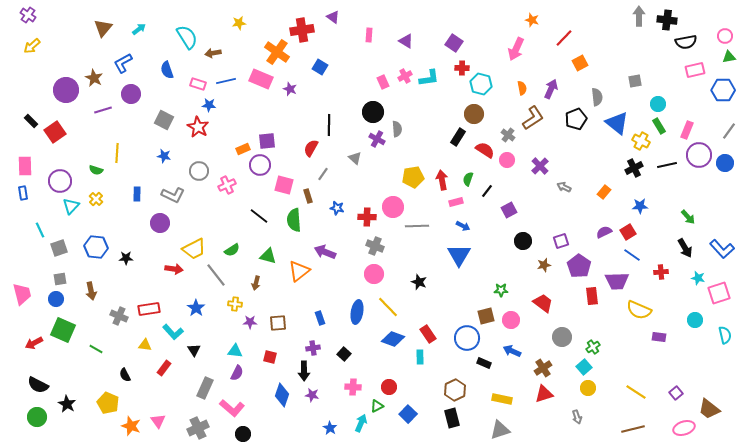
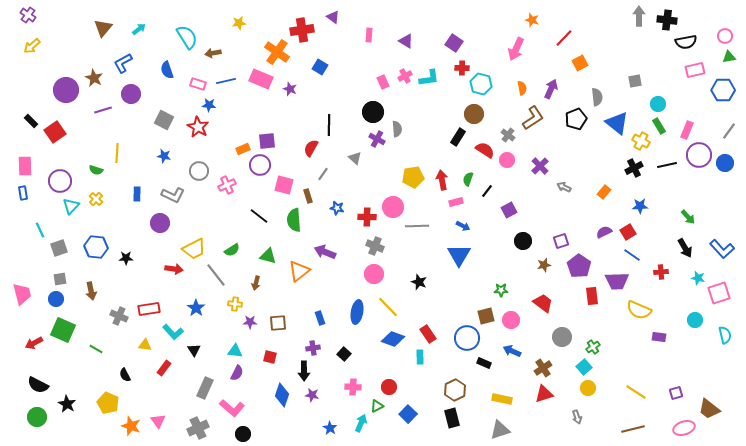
purple square at (676, 393): rotated 24 degrees clockwise
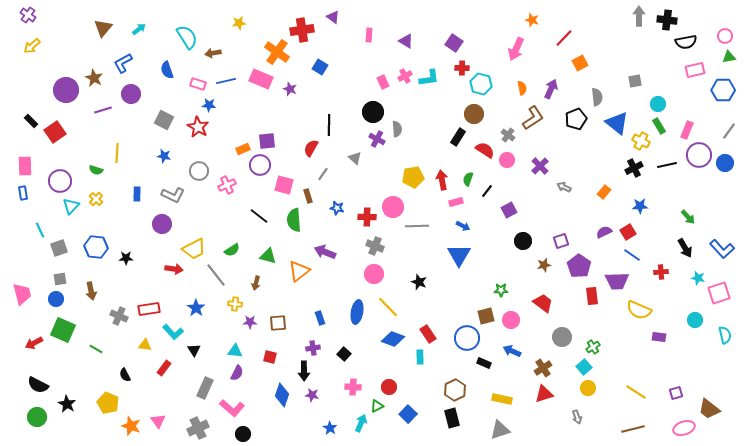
purple circle at (160, 223): moved 2 px right, 1 px down
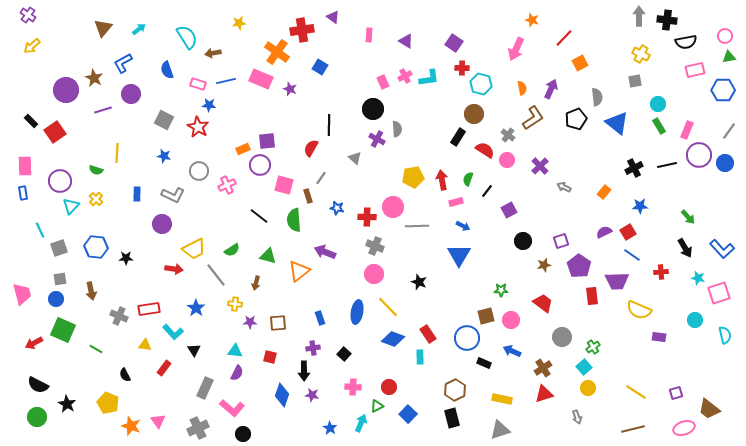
black circle at (373, 112): moved 3 px up
yellow cross at (641, 141): moved 87 px up
gray line at (323, 174): moved 2 px left, 4 px down
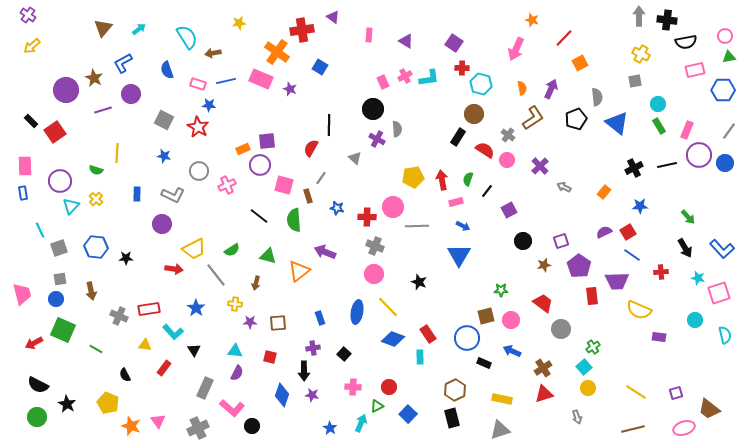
gray circle at (562, 337): moved 1 px left, 8 px up
black circle at (243, 434): moved 9 px right, 8 px up
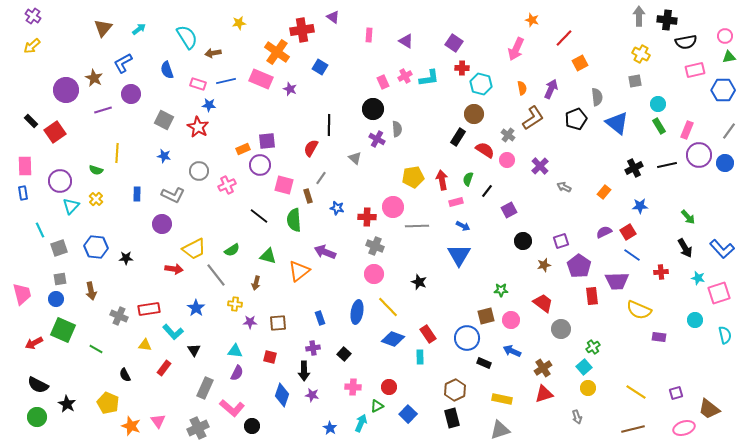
purple cross at (28, 15): moved 5 px right, 1 px down
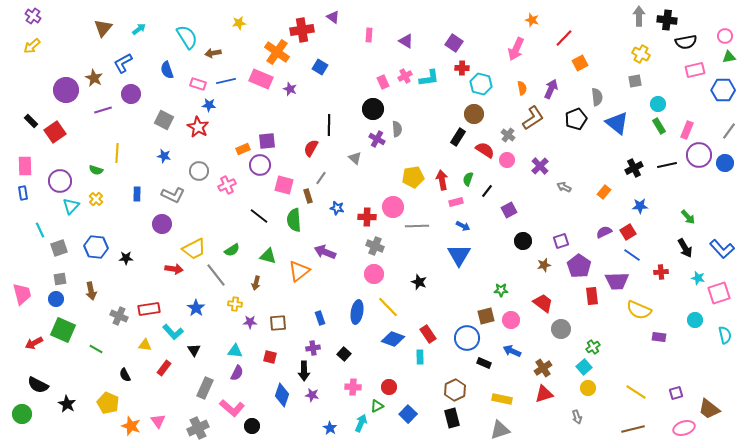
green circle at (37, 417): moved 15 px left, 3 px up
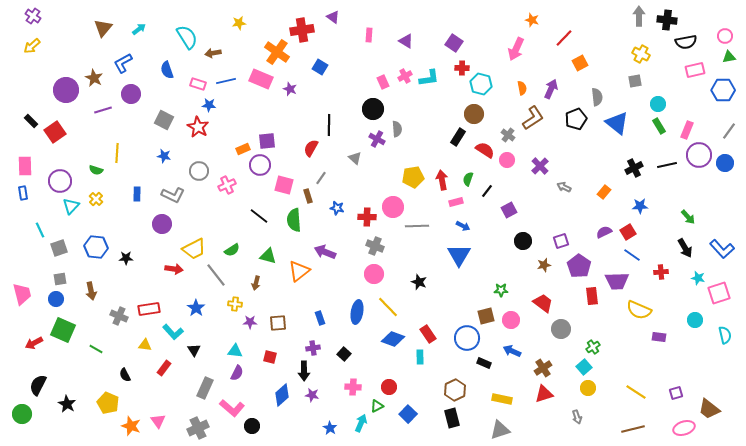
black semicircle at (38, 385): rotated 90 degrees clockwise
blue diamond at (282, 395): rotated 30 degrees clockwise
